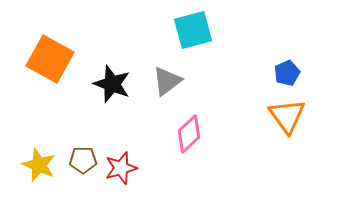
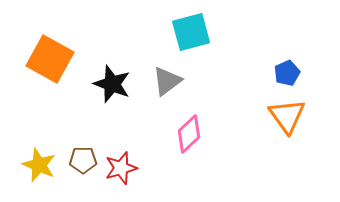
cyan square: moved 2 px left, 2 px down
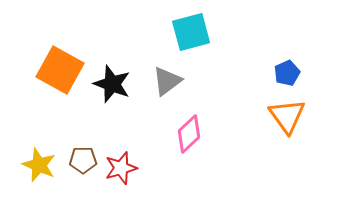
orange square: moved 10 px right, 11 px down
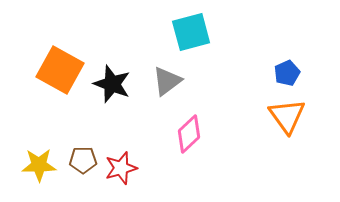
yellow star: rotated 24 degrees counterclockwise
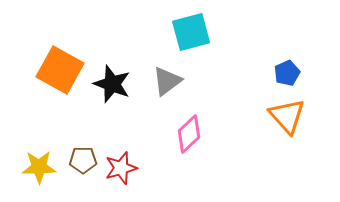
orange triangle: rotated 6 degrees counterclockwise
yellow star: moved 2 px down
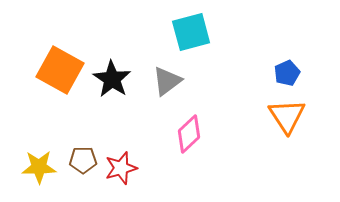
black star: moved 5 px up; rotated 12 degrees clockwise
orange triangle: rotated 9 degrees clockwise
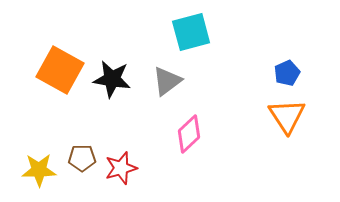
black star: rotated 24 degrees counterclockwise
brown pentagon: moved 1 px left, 2 px up
yellow star: moved 3 px down
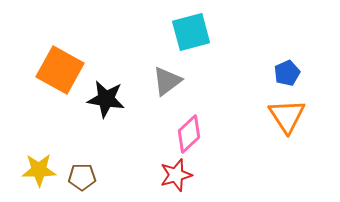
black star: moved 6 px left, 20 px down
brown pentagon: moved 19 px down
red star: moved 55 px right, 7 px down
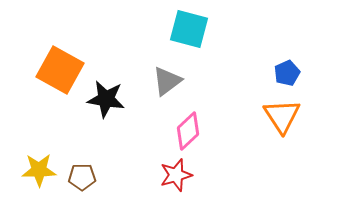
cyan square: moved 2 px left, 3 px up; rotated 30 degrees clockwise
orange triangle: moved 5 px left
pink diamond: moved 1 px left, 3 px up
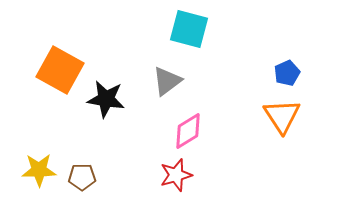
pink diamond: rotated 12 degrees clockwise
